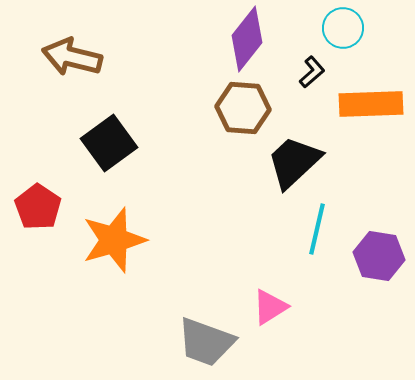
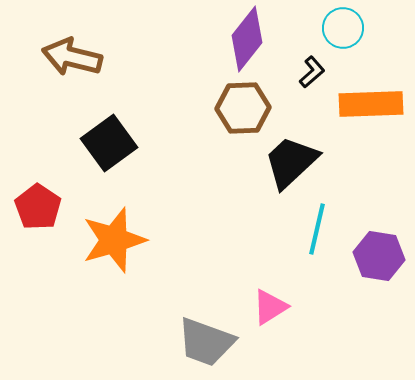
brown hexagon: rotated 6 degrees counterclockwise
black trapezoid: moved 3 px left
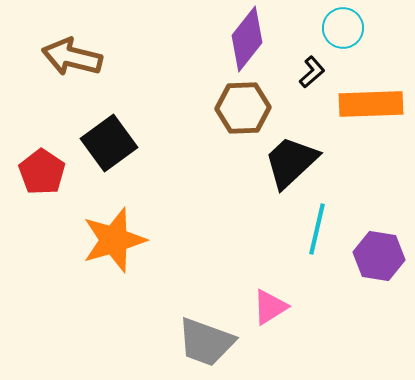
red pentagon: moved 4 px right, 35 px up
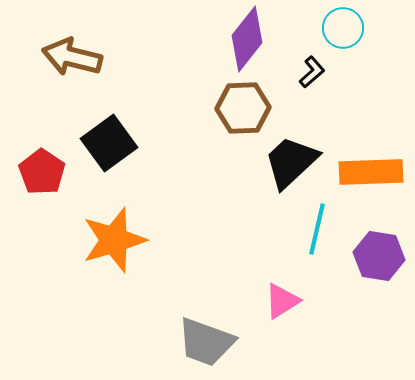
orange rectangle: moved 68 px down
pink triangle: moved 12 px right, 6 px up
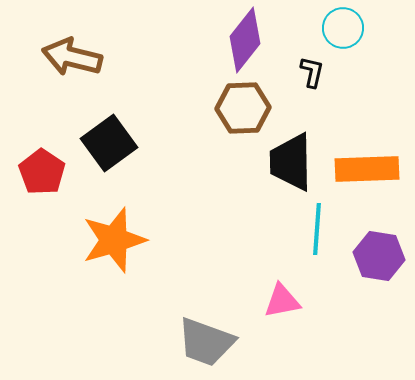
purple diamond: moved 2 px left, 1 px down
black L-shape: rotated 36 degrees counterclockwise
black trapezoid: rotated 48 degrees counterclockwise
orange rectangle: moved 4 px left, 3 px up
cyan line: rotated 9 degrees counterclockwise
pink triangle: rotated 21 degrees clockwise
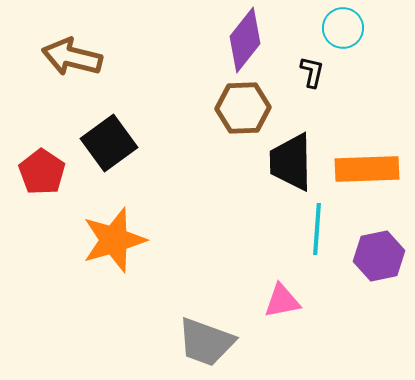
purple hexagon: rotated 21 degrees counterclockwise
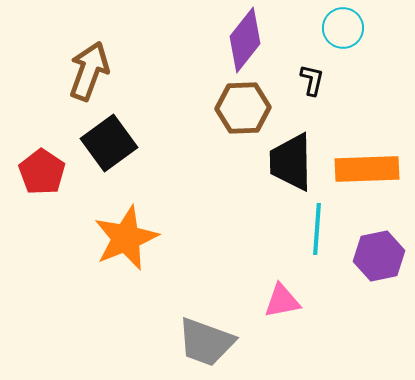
brown arrow: moved 17 px right, 14 px down; rotated 96 degrees clockwise
black L-shape: moved 8 px down
orange star: moved 12 px right, 2 px up; rotated 6 degrees counterclockwise
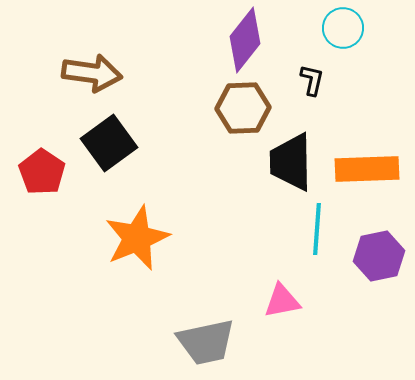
brown arrow: moved 3 px right, 2 px down; rotated 78 degrees clockwise
orange star: moved 11 px right
gray trapezoid: rotated 32 degrees counterclockwise
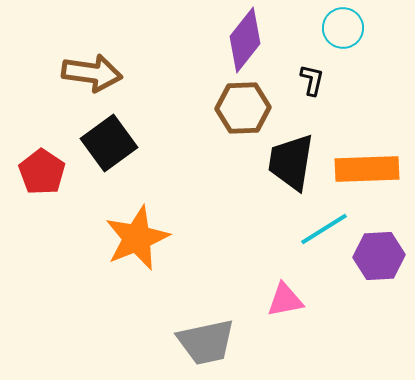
black trapezoid: rotated 10 degrees clockwise
cyan line: moved 7 px right; rotated 54 degrees clockwise
purple hexagon: rotated 9 degrees clockwise
pink triangle: moved 3 px right, 1 px up
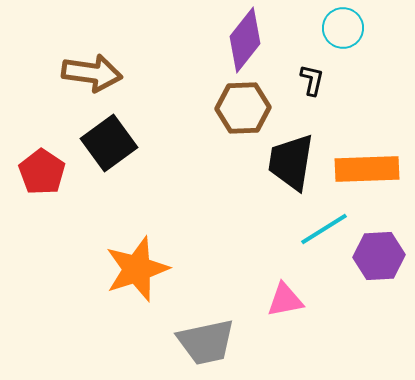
orange star: moved 31 px down; rotated 4 degrees clockwise
